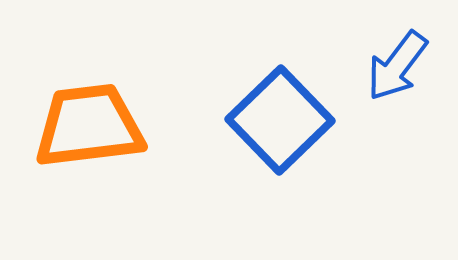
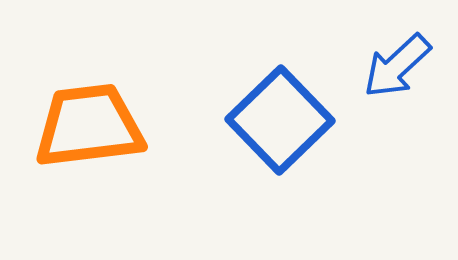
blue arrow: rotated 10 degrees clockwise
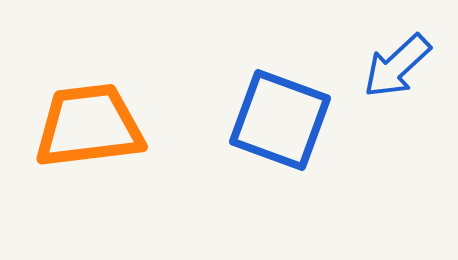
blue square: rotated 26 degrees counterclockwise
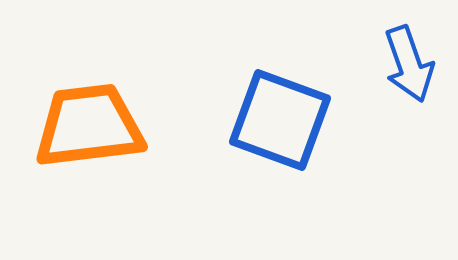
blue arrow: moved 12 px right, 2 px up; rotated 66 degrees counterclockwise
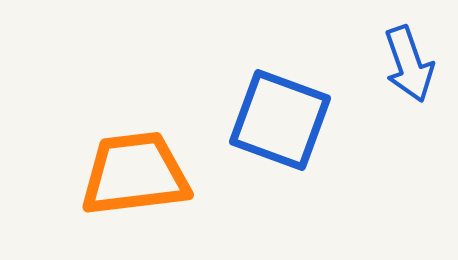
orange trapezoid: moved 46 px right, 48 px down
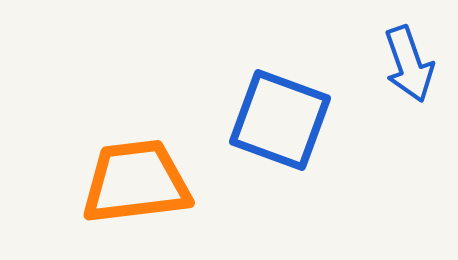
orange trapezoid: moved 1 px right, 8 px down
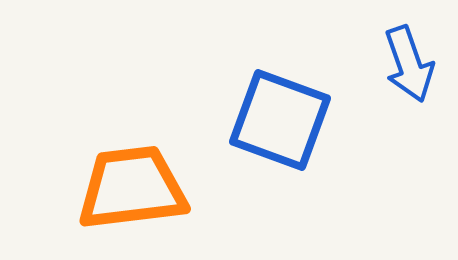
orange trapezoid: moved 4 px left, 6 px down
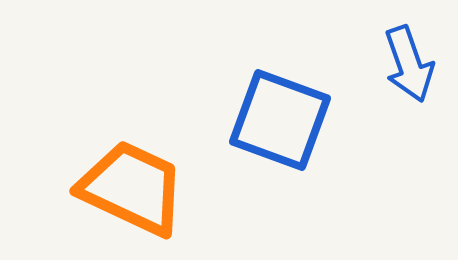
orange trapezoid: rotated 32 degrees clockwise
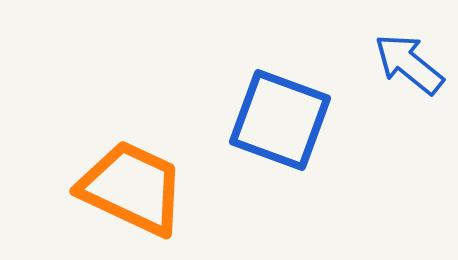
blue arrow: rotated 148 degrees clockwise
